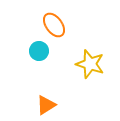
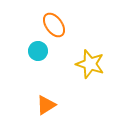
cyan circle: moved 1 px left
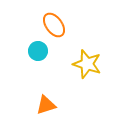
yellow star: moved 3 px left
orange triangle: rotated 15 degrees clockwise
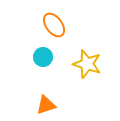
cyan circle: moved 5 px right, 6 px down
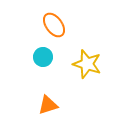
orange triangle: moved 2 px right
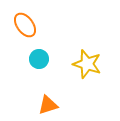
orange ellipse: moved 29 px left
cyan circle: moved 4 px left, 2 px down
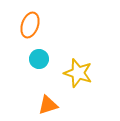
orange ellipse: moved 5 px right; rotated 55 degrees clockwise
yellow star: moved 9 px left, 9 px down
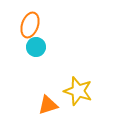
cyan circle: moved 3 px left, 12 px up
yellow star: moved 18 px down
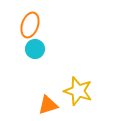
cyan circle: moved 1 px left, 2 px down
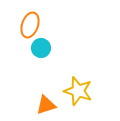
cyan circle: moved 6 px right, 1 px up
orange triangle: moved 2 px left
